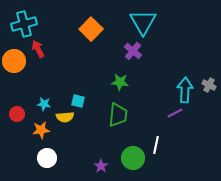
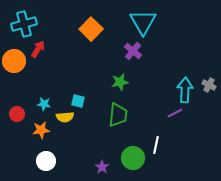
red arrow: rotated 60 degrees clockwise
green star: rotated 18 degrees counterclockwise
white circle: moved 1 px left, 3 px down
purple star: moved 1 px right, 1 px down
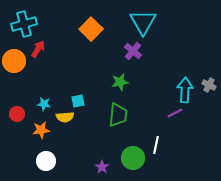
cyan square: rotated 24 degrees counterclockwise
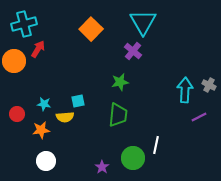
purple line: moved 24 px right, 4 px down
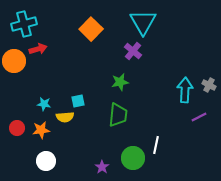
red arrow: rotated 42 degrees clockwise
red circle: moved 14 px down
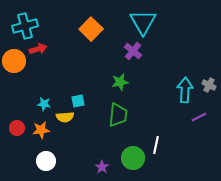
cyan cross: moved 1 px right, 2 px down
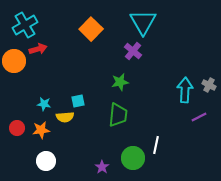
cyan cross: moved 1 px up; rotated 15 degrees counterclockwise
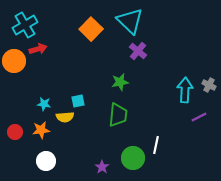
cyan triangle: moved 13 px left, 1 px up; rotated 16 degrees counterclockwise
purple cross: moved 5 px right
red circle: moved 2 px left, 4 px down
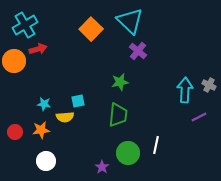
green circle: moved 5 px left, 5 px up
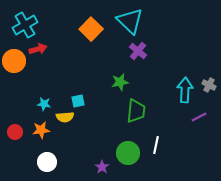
green trapezoid: moved 18 px right, 4 px up
white circle: moved 1 px right, 1 px down
